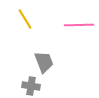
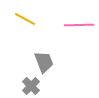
yellow line: rotated 30 degrees counterclockwise
gray cross: rotated 36 degrees clockwise
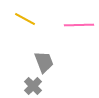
gray cross: moved 2 px right
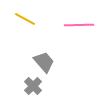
gray trapezoid: rotated 20 degrees counterclockwise
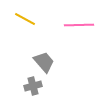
gray cross: rotated 30 degrees clockwise
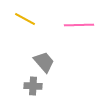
gray cross: rotated 18 degrees clockwise
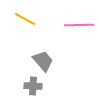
gray trapezoid: moved 1 px left, 1 px up
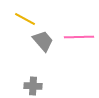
pink line: moved 12 px down
gray trapezoid: moved 20 px up
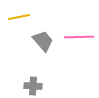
yellow line: moved 6 px left, 2 px up; rotated 40 degrees counterclockwise
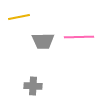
gray trapezoid: rotated 130 degrees clockwise
